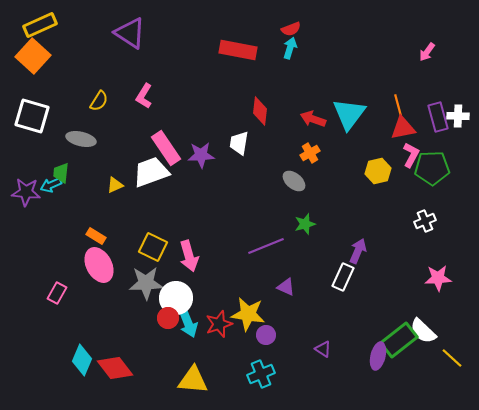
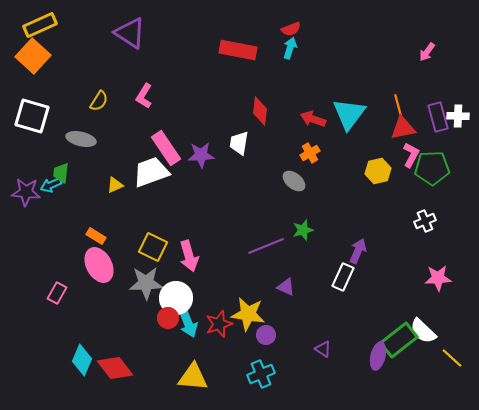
green star at (305, 224): moved 2 px left, 6 px down
yellow triangle at (193, 380): moved 3 px up
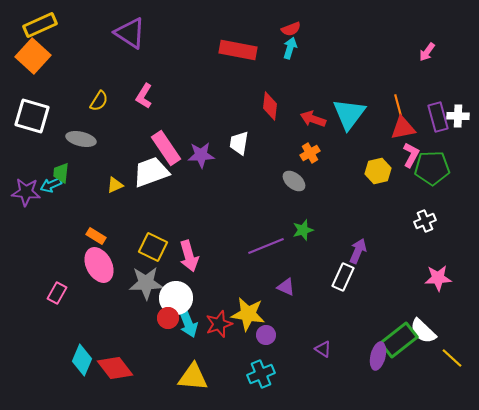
red diamond at (260, 111): moved 10 px right, 5 px up
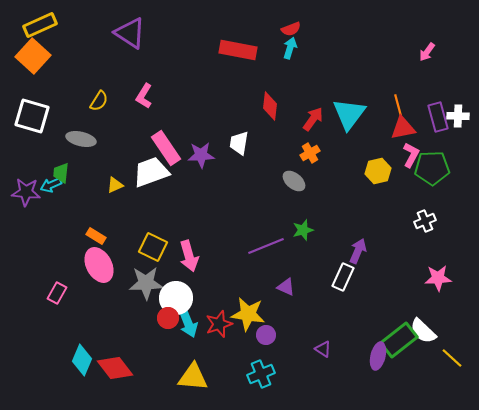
red arrow at (313, 119): rotated 105 degrees clockwise
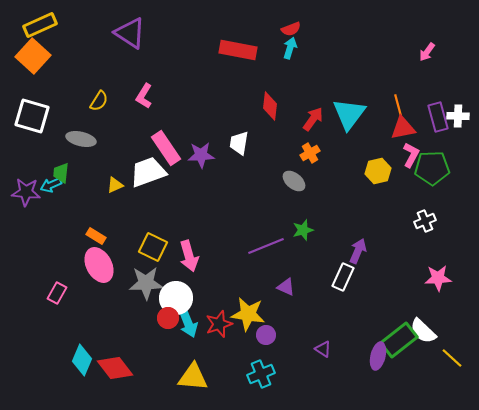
white trapezoid at (151, 172): moved 3 px left
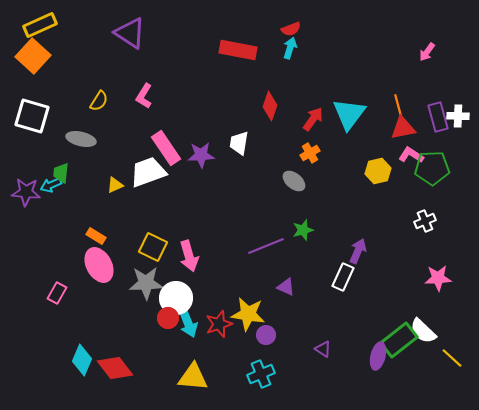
red diamond at (270, 106): rotated 12 degrees clockwise
pink L-shape at (411, 155): rotated 85 degrees counterclockwise
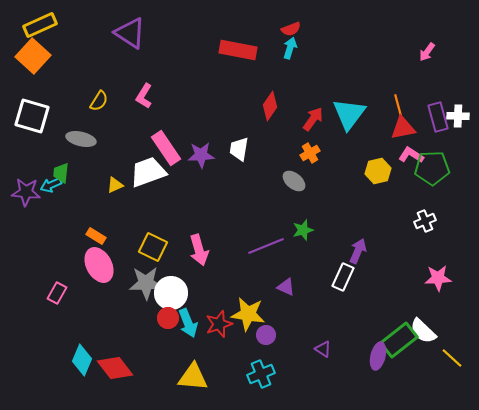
red diamond at (270, 106): rotated 16 degrees clockwise
white trapezoid at (239, 143): moved 6 px down
pink arrow at (189, 256): moved 10 px right, 6 px up
white circle at (176, 298): moved 5 px left, 5 px up
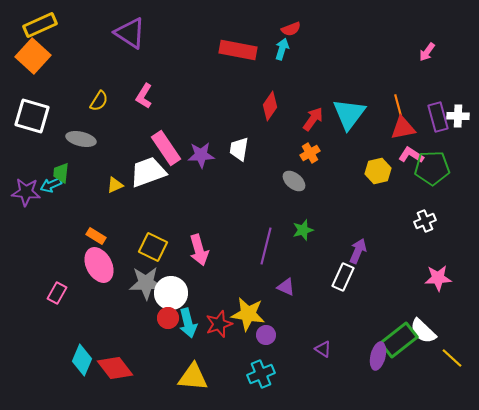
cyan arrow at (290, 48): moved 8 px left, 1 px down
purple line at (266, 246): rotated 54 degrees counterclockwise
cyan arrow at (188, 323): rotated 8 degrees clockwise
